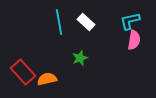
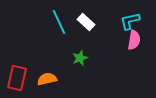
cyan line: rotated 15 degrees counterclockwise
red rectangle: moved 6 px left, 6 px down; rotated 55 degrees clockwise
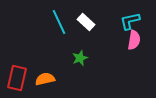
orange semicircle: moved 2 px left
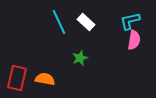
orange semicircle: rotated 24 degrees clockwise
